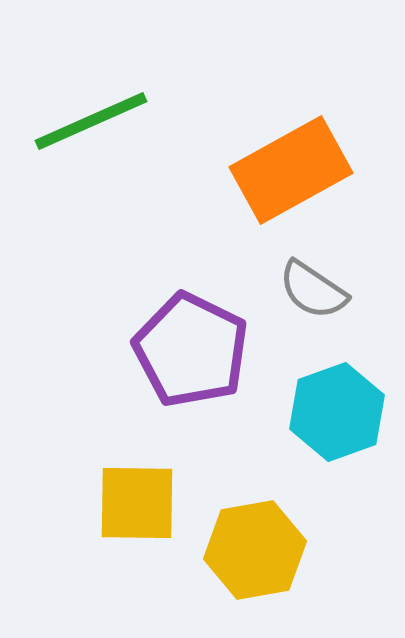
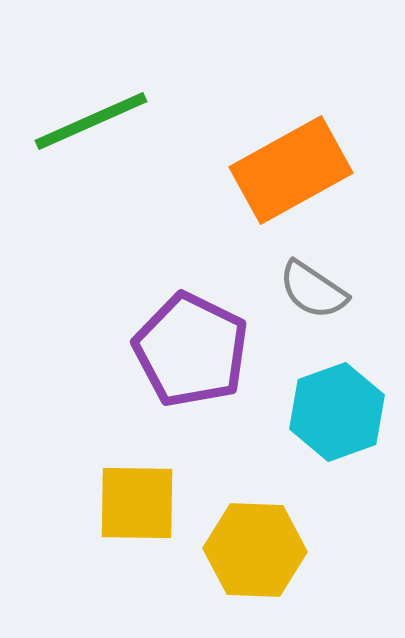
yellow hexagon: rotated 12 degrees clockwise
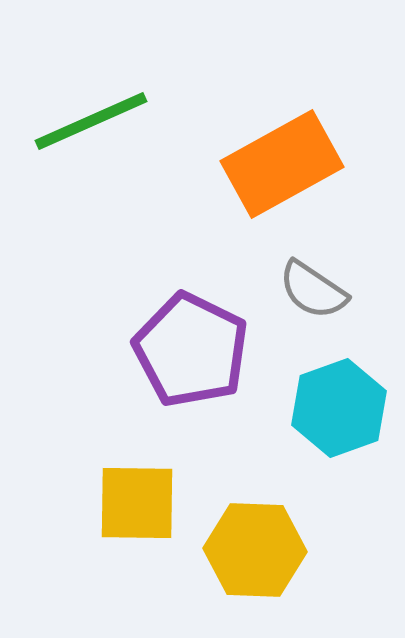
orange rectangle: moved 9 px left, 6 px up
cyan hexagon: moved 2 px right, 4 px up
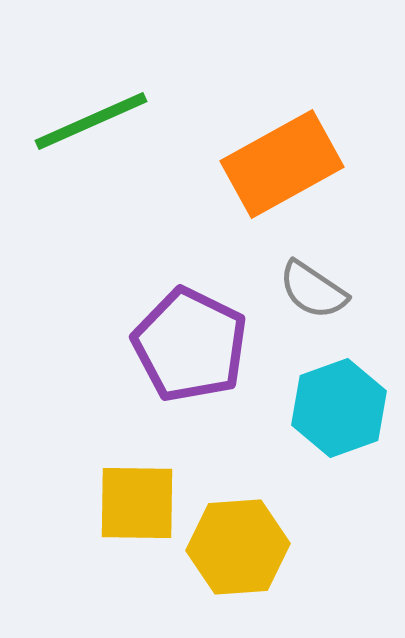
purple pentagon: moved 1 px left, 5 px up
yellow hexagon: moved 17 px left, 3 px up; rotated 6 degrees counterclockwise
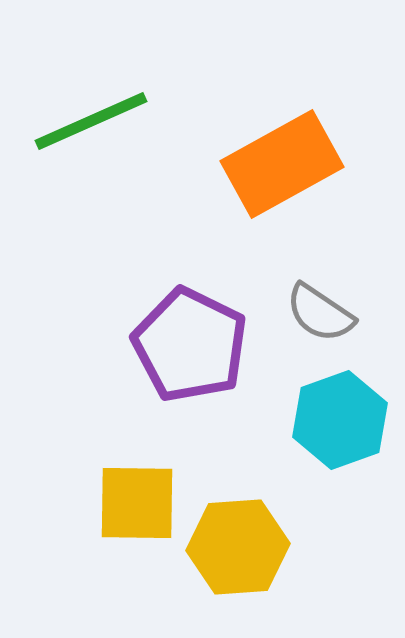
gray semicircle: moved 7 px right, 23 px down
cyan hexagon: moved 1 px right, 12 px down
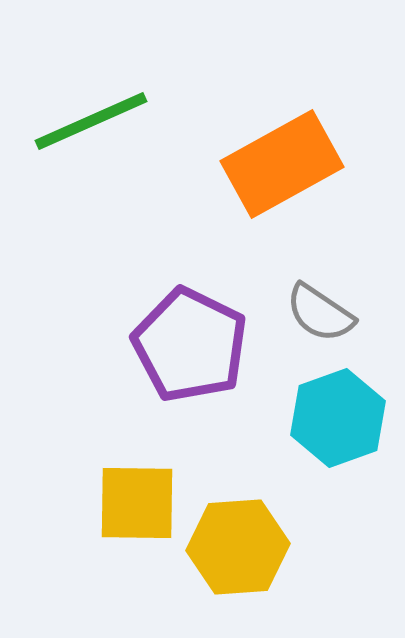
cyan hexagon: moved 2 px left, 2 px up
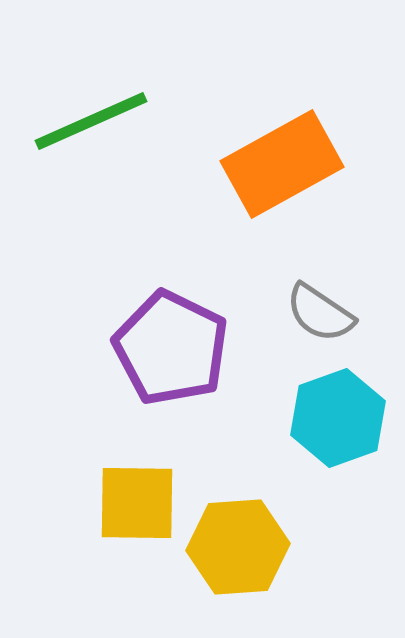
purple pentagon: moved 19 px left, 3 px down
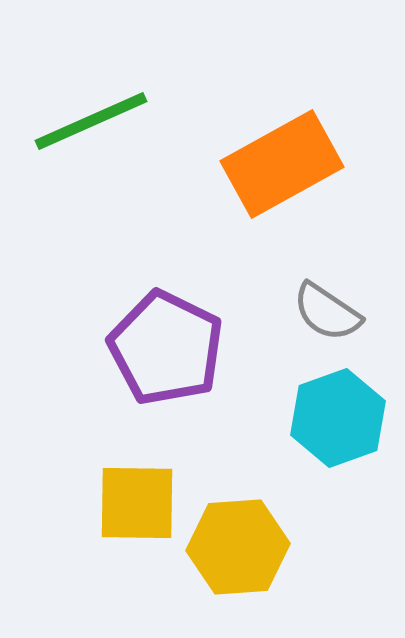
gray semicircle: moved 7 px right, 1 px up
purple pentagon: moved 5 px left
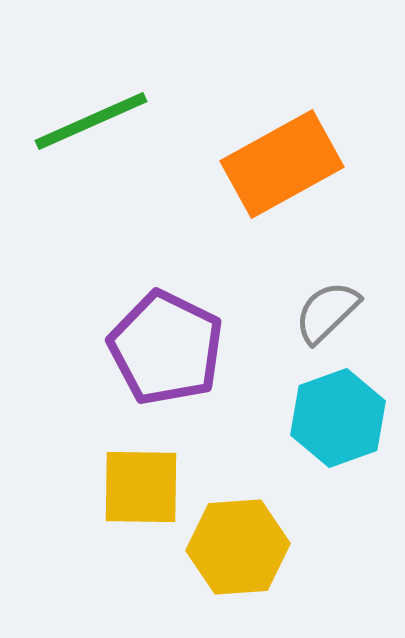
gray semicircle: rotated 102 degrees clockwise
yellow square: moved 4 px right, 16 px up
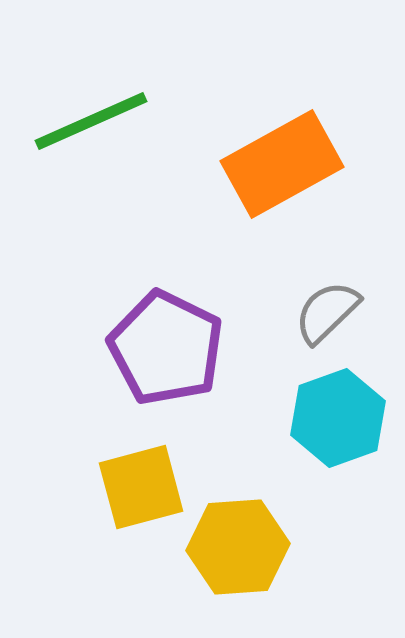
yellow square: rotated 16 degrees counterclockwise
